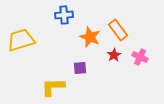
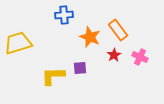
yellow trapezoid: moved 3 px left, 3 px down
yellow L-shape: moved 11 px up
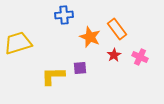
orange rectangle: moved 1 px left, 1 px up
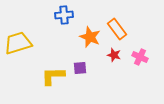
red star: rotated 24 degrees counterclockwise
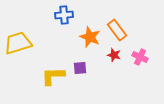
orange rectangle: moved 1 px down
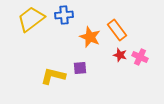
yellow trapezoid: moved 13 px right, 24 px up; rotated 20 degrees counterclockwise
red star: moved 6 px right
yellow L-shape: rotated 15 degrees clockwise
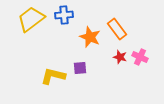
orange rectangle: moved 1 px up
red star: moved 2 px down
